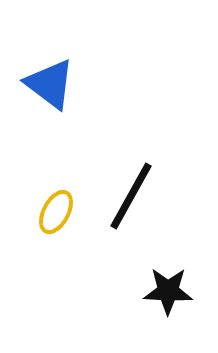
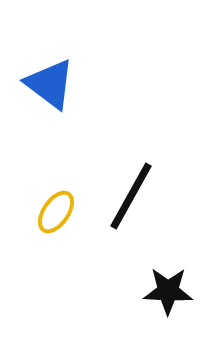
yellow ellipse: rotated 6 degrees clockwise
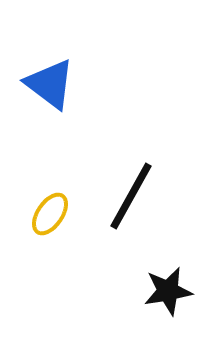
yellow ellipse: moved 6 px left, 2 px down
black star: rotated 12 degrees counterclockwise
